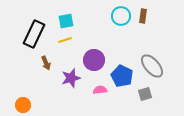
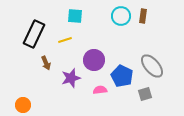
cyan square: moved 9 px right, 5 px up; rotated 14 degrees clockwise
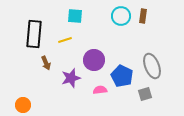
black rectangle: rotated 20 degrees counterclockwise
gray ellipse: rotated 20 degrees clockwise
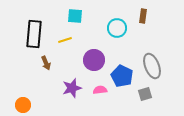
cyan circle: moved 4 px left, 12 px down
purple star: moved 1 px right, 10 px down
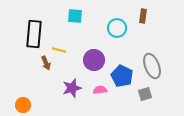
yellow line: moved 6 px left, 10 px down; rotated 32 degrees clockwise
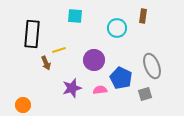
black rectangle: moved 2 px left
yellow line: rotated 32 degrees counterclockwise
blue pentagon: moved 1 px left, 2 px down
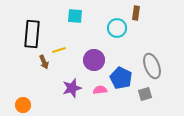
brown rectangle: moved 7 px left, 3 px up
brown arrow: moved 2 px left, 1 px up
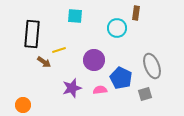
brown arrow: rotated 32 degrees counterclockwise
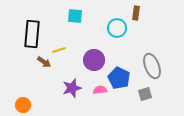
blue pentagon: moved 2 px left
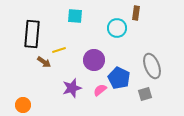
pink semicircle: rotated 32 degrees counterclockwise
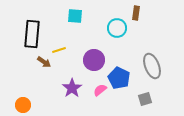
purple star: rotated 18 degrees counterclockwise
gray square: moved 5 px down
